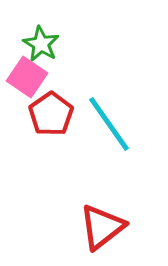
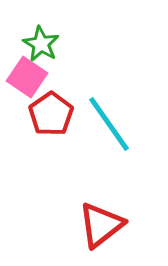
red triangle: moved 1 px left, 2 px up
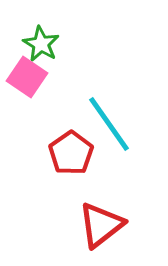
red pentagon: moved 20 px right, 39 px down
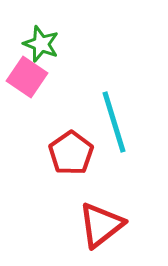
green star: rotated 9 degrees counterclockwise
cyan line: moved 5 px right, 2 px up; rotated 18 degrees clockwise
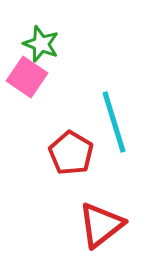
red pentagon: rotated 6 degrees counterclockwise
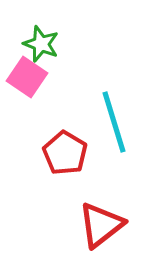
red pentagon: moved 6 px left
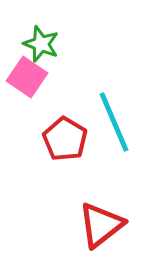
cyan line: rotated 6 degrees counterclockwise
red pentagon: moved 14 px up
